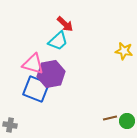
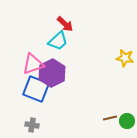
yellow star: moved 1 px right, 7 px down
pink triangle: rotated 35 degrees counterclockwise
purple hexagon: moved 1 px right, 1 px up; rotated 16 degrees counterclockwise
gray cross: moved 22 px right
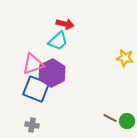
red arrow: rotated 30 degrees counterclockwise
brown line: rotated 40 degrees clockwise
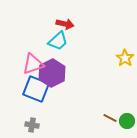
yellow star: rotated 24 degrees clockwise
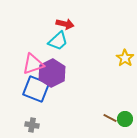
green circle: moved 2 px left, 2 px up
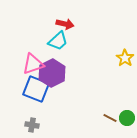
green circle: moved 2 px right, 1 px up
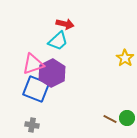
brown line: moved 1 px down
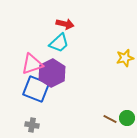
cyan trapezoid: moved 1 px right, 2 px down
yellow star: rotated 24 degrees clockwise
pink triangle: moved 1 px left
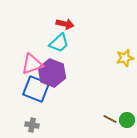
purple hexagon: rotated 12 degrees counterclockwise
green circle: moved 2 px down
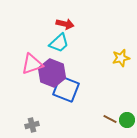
yellow star: moved 4 px left
blue square: moved 30 px right
gray cross: rotated 24 degrees counterclockwise
